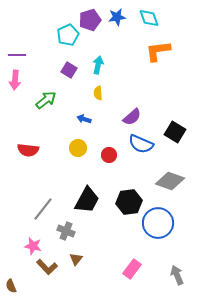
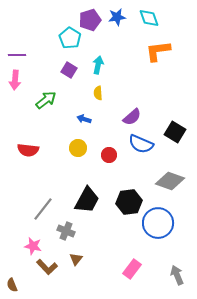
cyan pentagon: moved 2 px right, 3 px down; rotated 15 degrees counterclockwise
brown semicircle: moved 1 px right, 1 px up
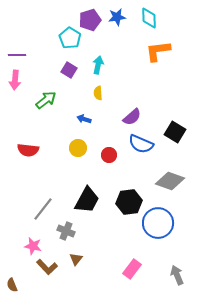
cyan diamond: rotated 20 degrees clockwise
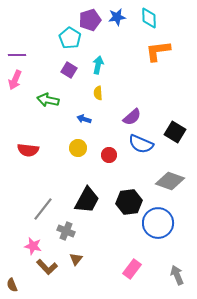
pink arrow: rotated 18 degrees clockwise
green arrow: moved 2 px right; rotated 130 degrees counterclockwise
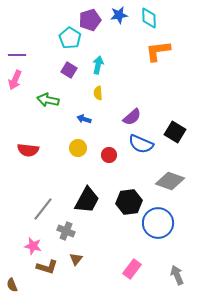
blue star: moved 2 px right, 2 px up
brown L-shape: rotated 30 degrees counterclockwise
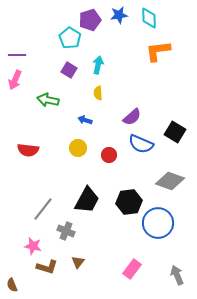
blue arrow: moved 1 px right, 1 px down
brown triangle: moved 2 px right, 3 px down
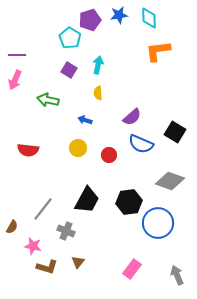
brown semicircle: moved 58 px up; rotated 128 degrees counterclockwise
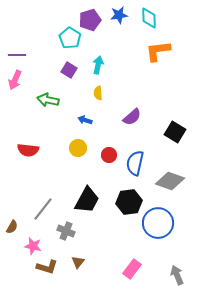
blue semicircle: moved 6 px left, 19 px down; rotated 80 degrees clockwise
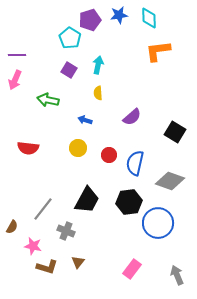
red semicircle: moved 2 px up
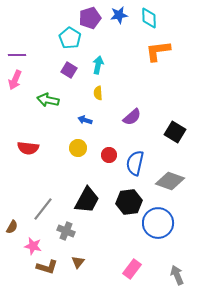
purple pentagon: moved 2 px up
